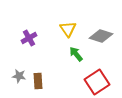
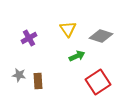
green arrow: moved 1 px right, 2 px down; rotated 105 degrees clockwise
gray star: moved 1 px up
red square: moved 1 px right
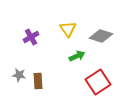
purple cross: moved 2 px right, 1 px up
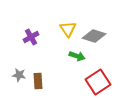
gray diamond: moved 7 px left
green arrow: rotated 42 degrees clockwise
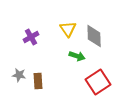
gray diamond: rotated 70 degrees clockwise
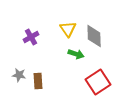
green arrow: moved 1 px left, 2 px up
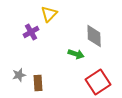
yellow triangle: moved 19 px left, 15 px up; rotated 18 degrees clockwise
purple cross: moved 5 px up
gray star: rotated 24 degrees counterclockwise
brown rectangle: moved 2 px down
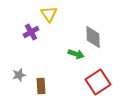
yellow triangle: rotated 18 degrees counterclockwise
gray diamond: moved 1 px left, 1 px down
brown rectangle: moved 3 px right, 3 px down
